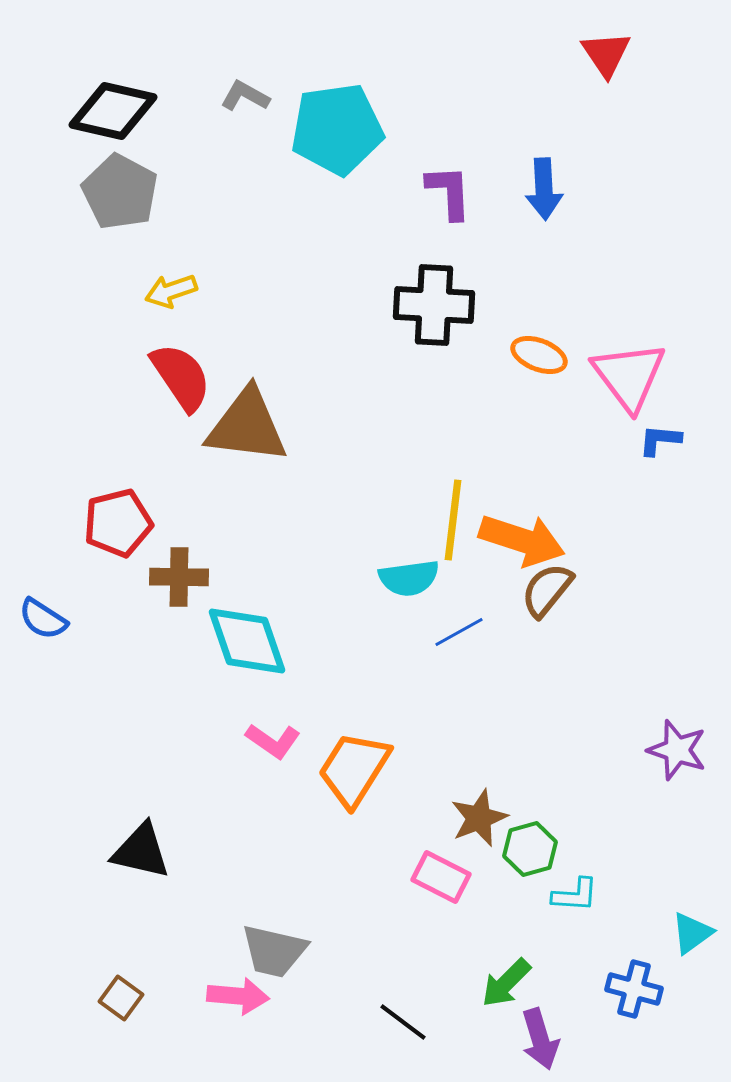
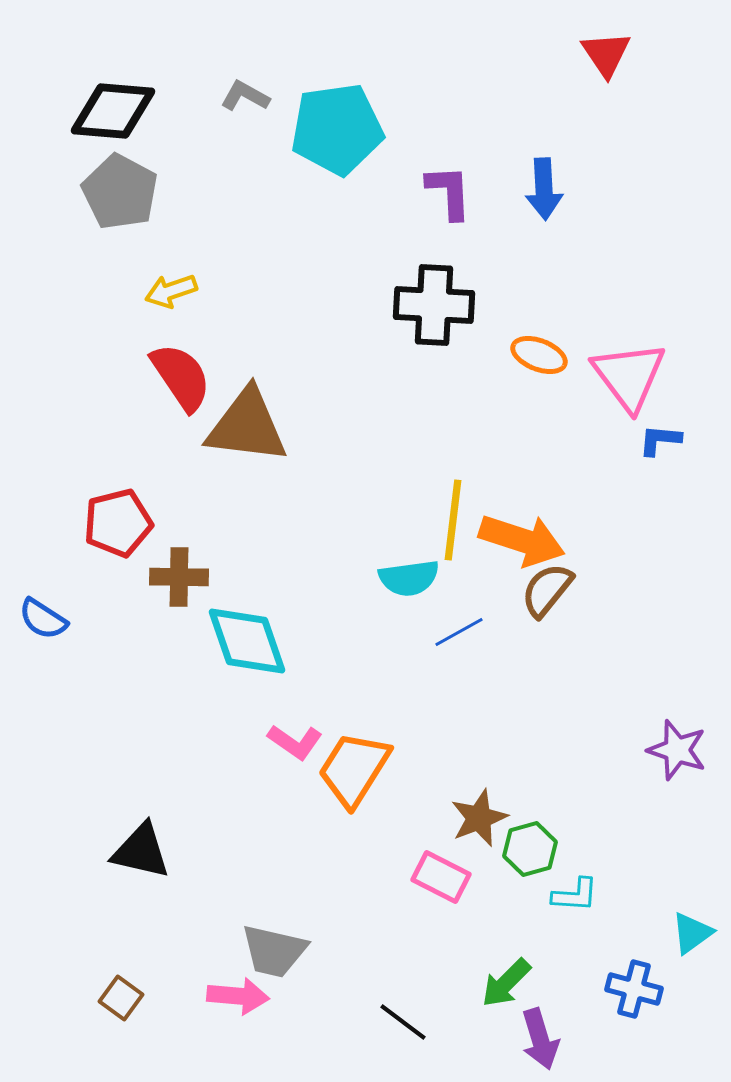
black diamond: rotated 8 degrees counterclockwise
pink L-shape: moved 22 px right, 1 px down
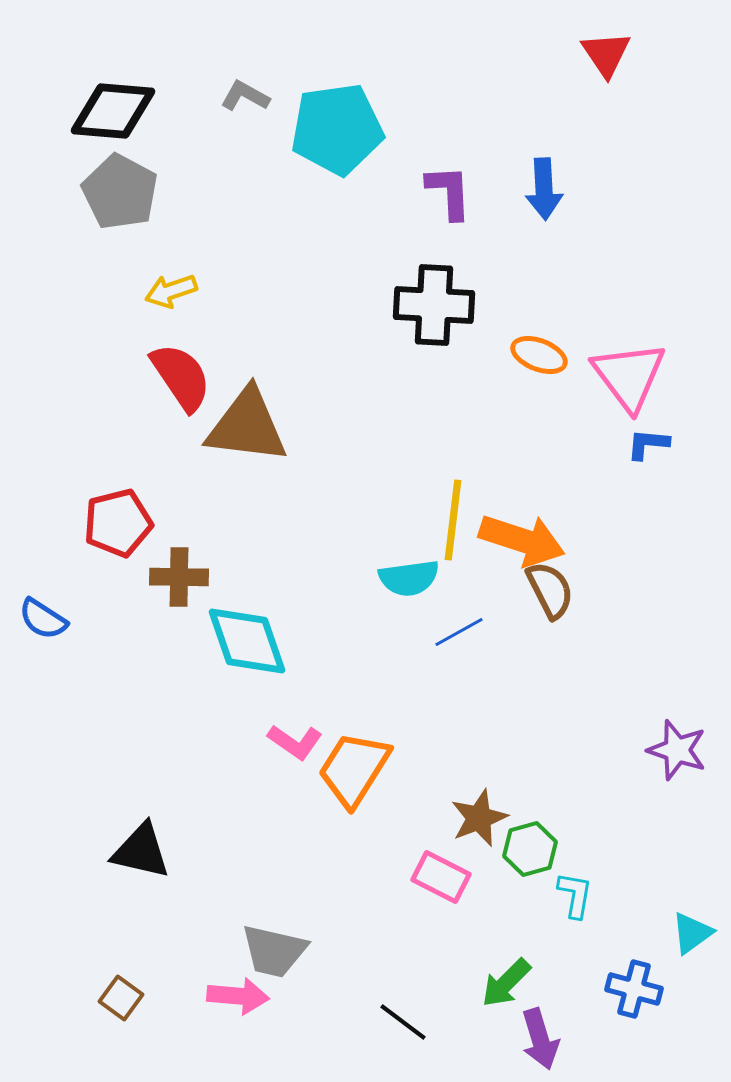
blue L-shape: moved 12 px left, 4 px down
brown semicircle: moved 3 px right; rotated 114 degrees clockwise
cyan L-shape: rotated 84 degrees counterclockwise
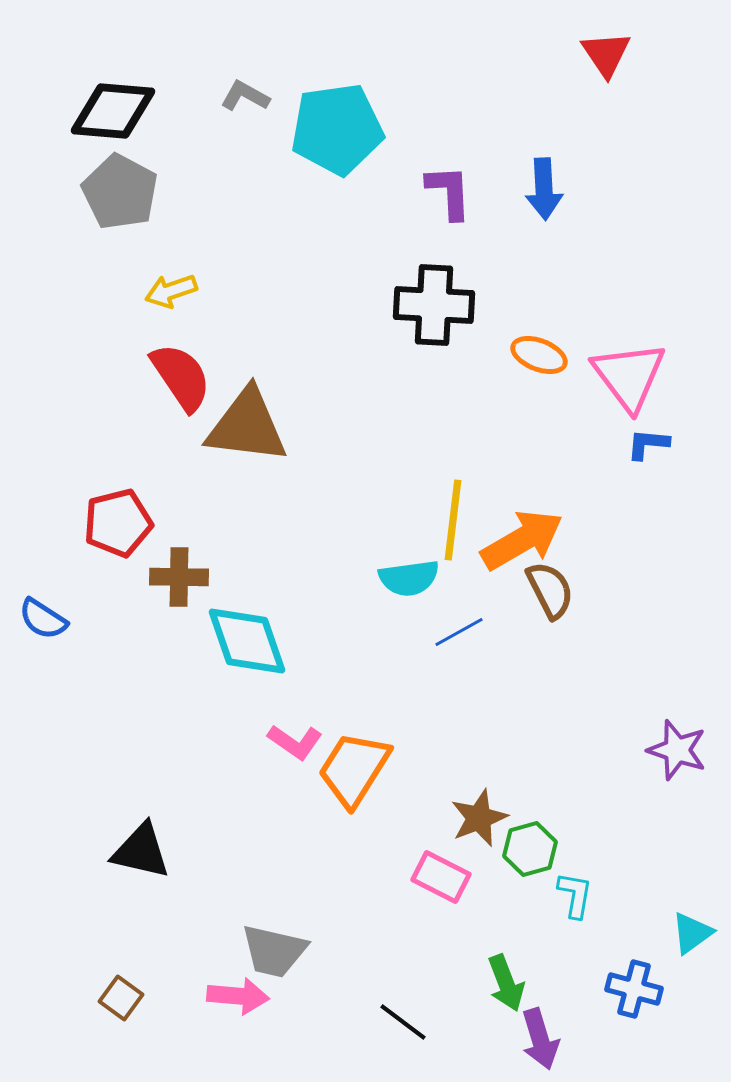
orange arrow: rotated 48 degrees counterclockwise
green arrow: rotated 66 degrees counterclockwise
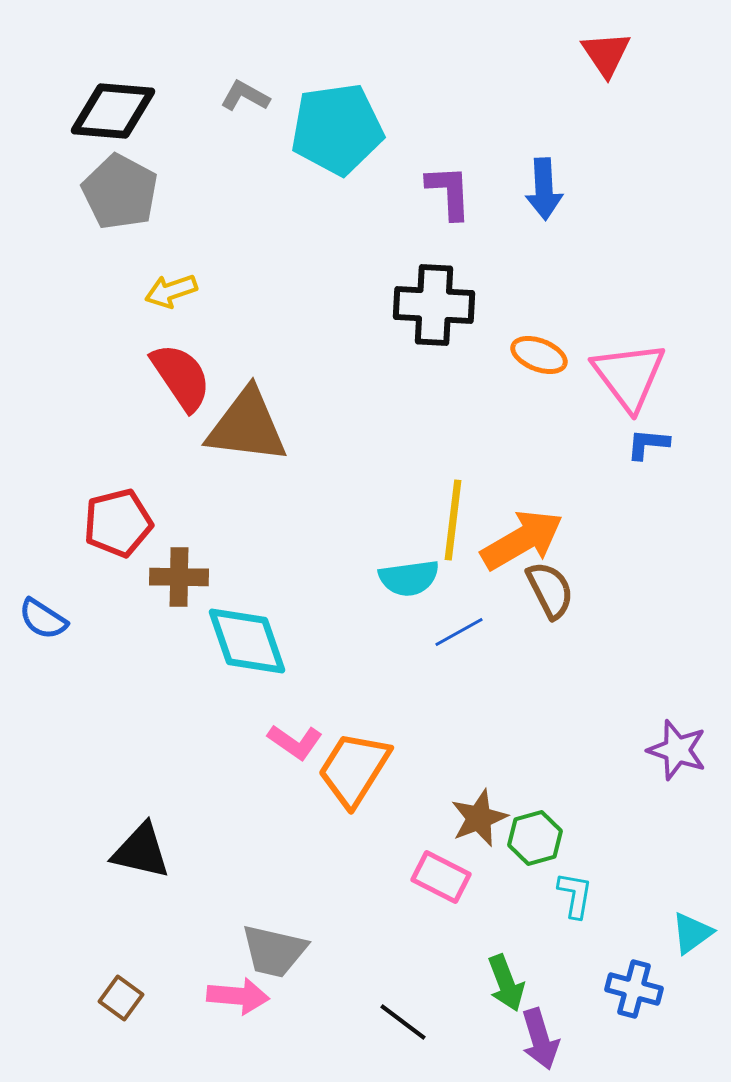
green hexagon: moved 5 px right, 11 px up
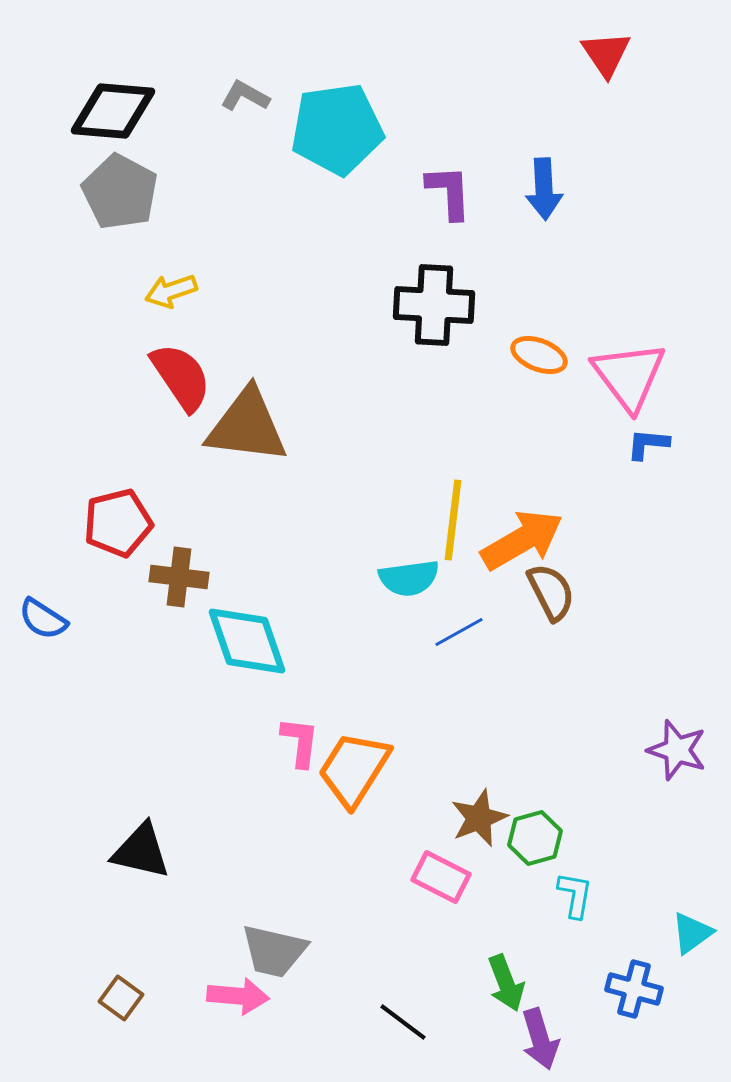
brown cross: rotated 6 degrees clockwise
brown semicircle: moved 1 px right, 2 px down
pink L-shape: moved 5 px right; rotated 118 degrees counterclockwise
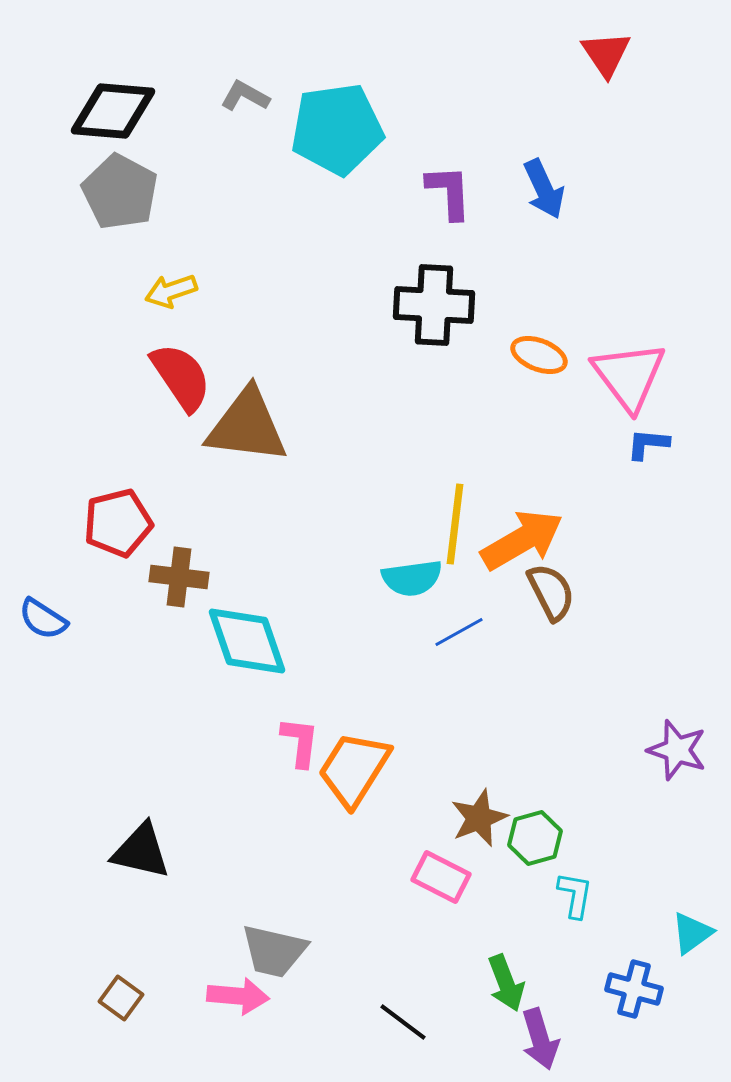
blue arrow: rotated 22 degrees counterclockwise
yellow line: moved 2 px right, 4 px down
cyan semicircle: moved 3 px right
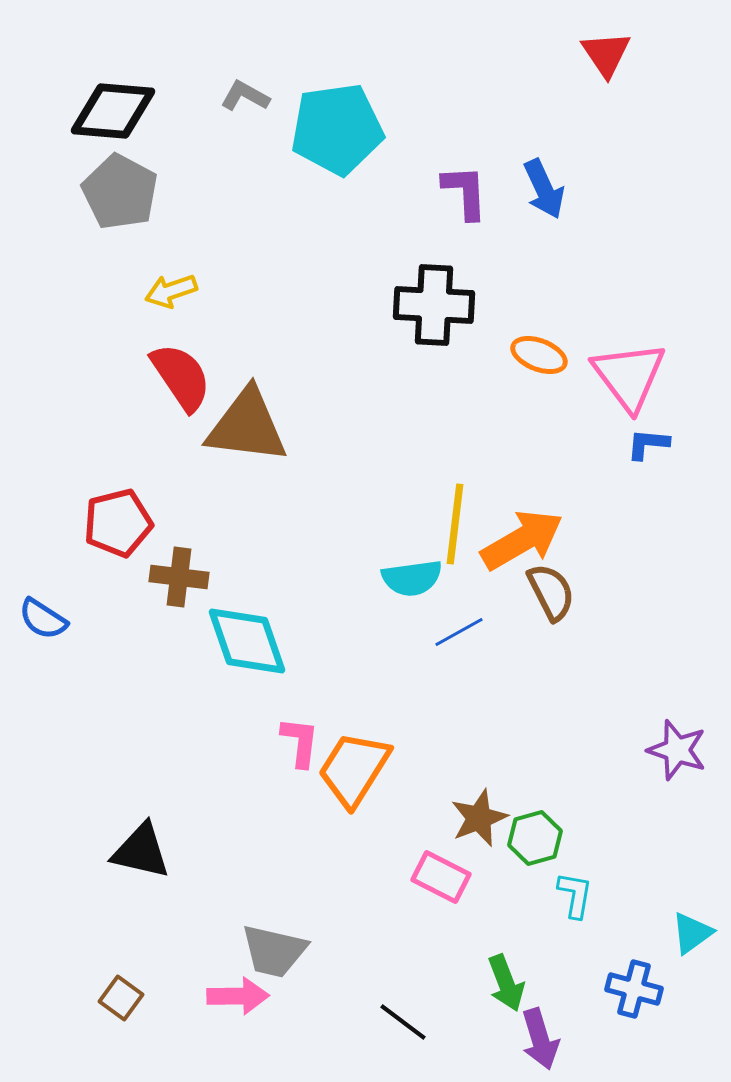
purple L-shape: moved 16 px right
pink arrow: rotated 6 degrees counterclockwise
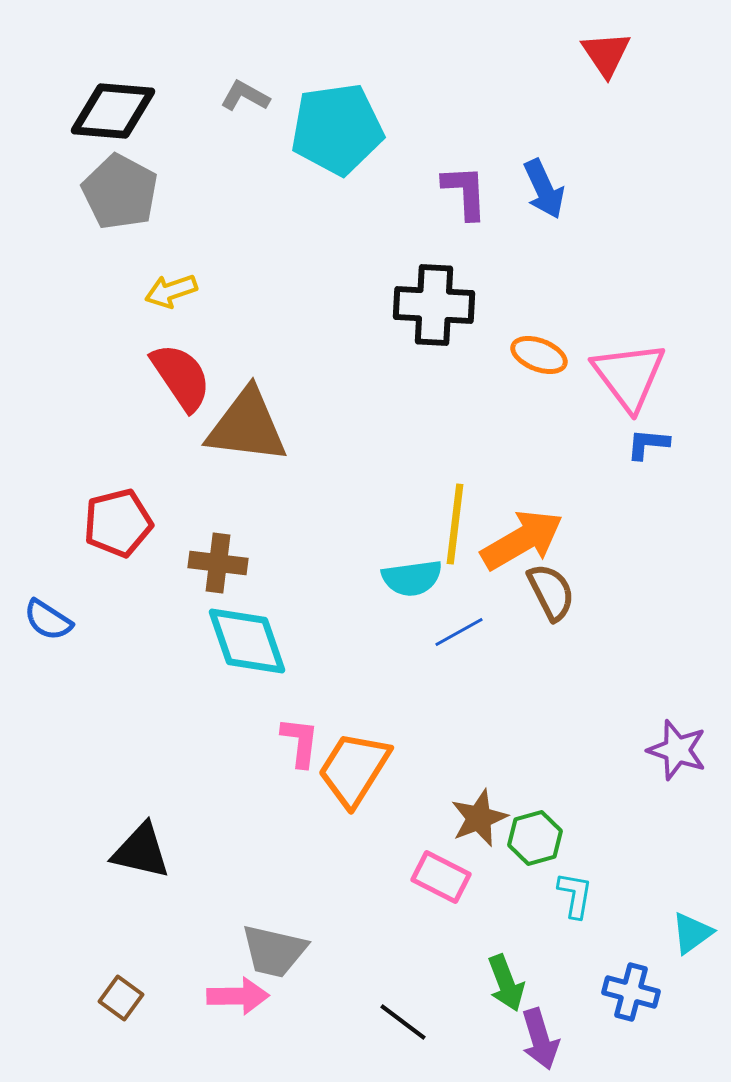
brown cross: moved 39 px right, 14 px up
blue semicircle: moved 5 px right, 1 px down
blue cross: moved 3 px left, 3 px down
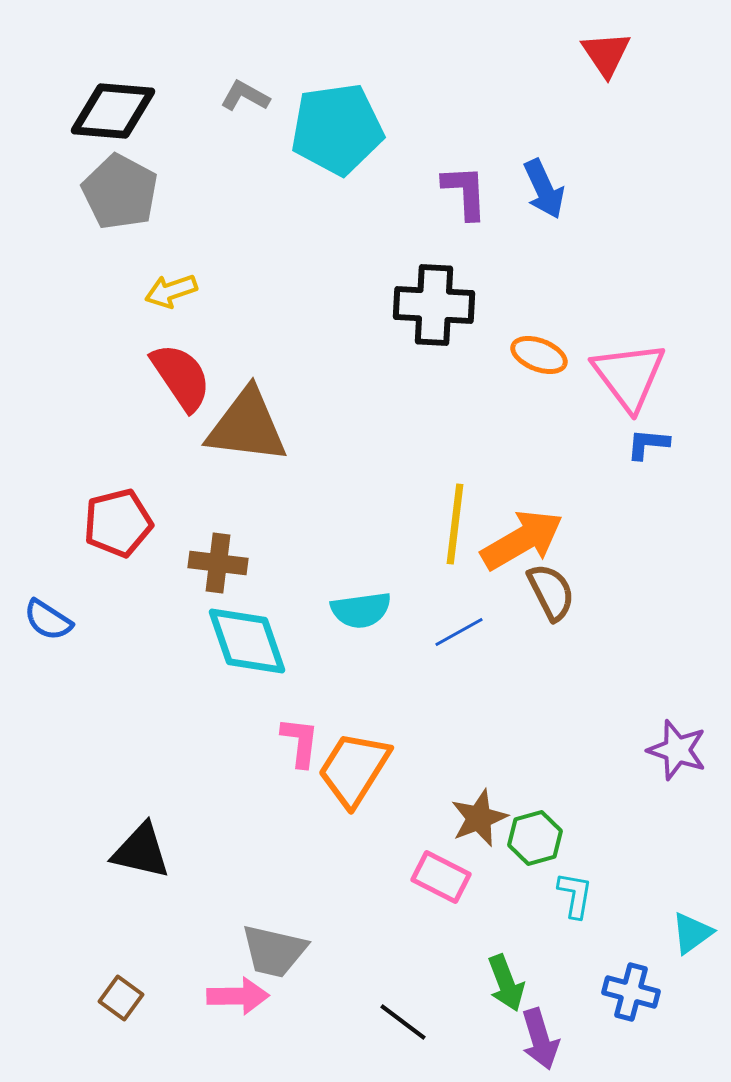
cyan semicircle: moved 51 px left, 32 px down
